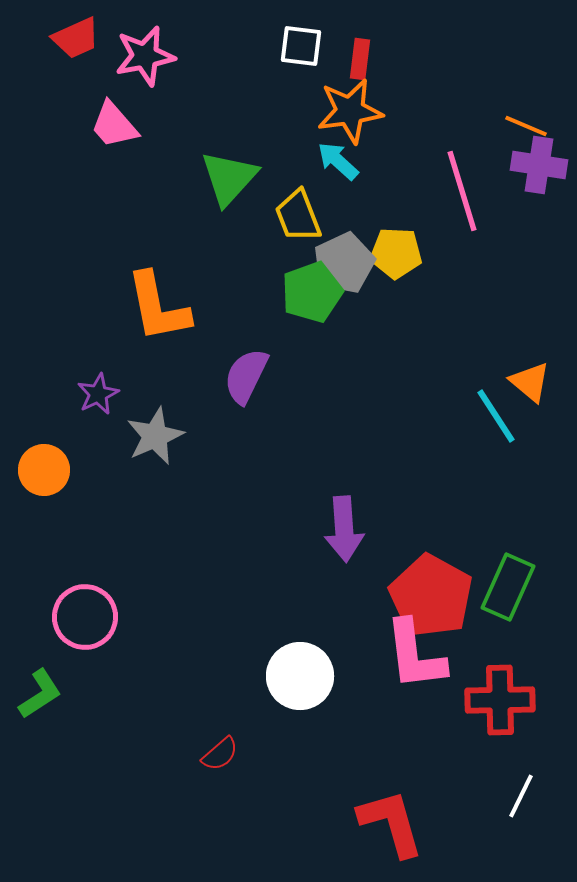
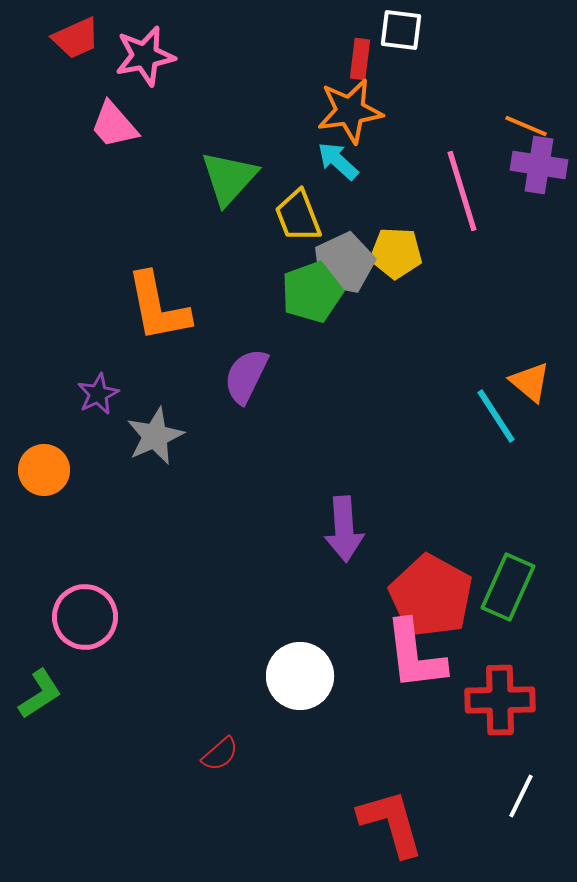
white square: moved 100 px right, 16 px up
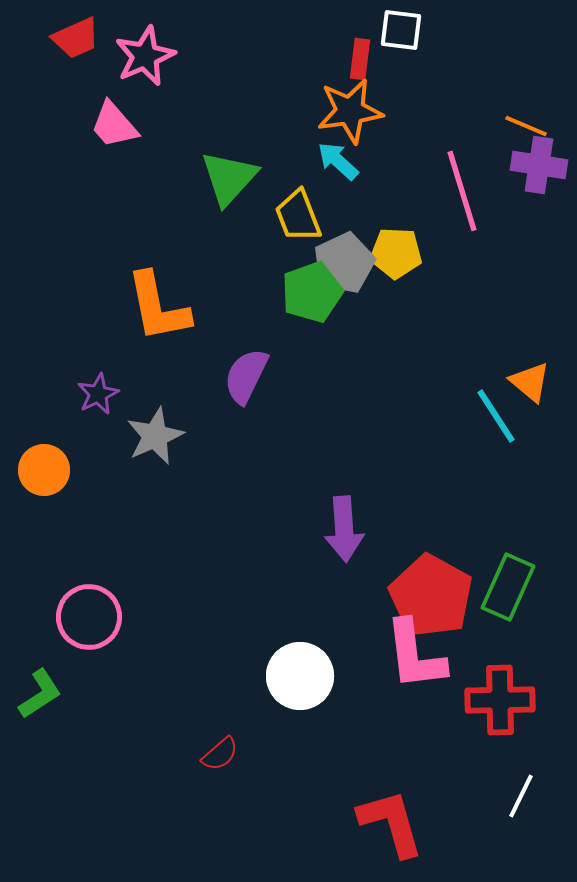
pink star: rotated 12 degrees counterclockwise
pink circle: moved 4 px right
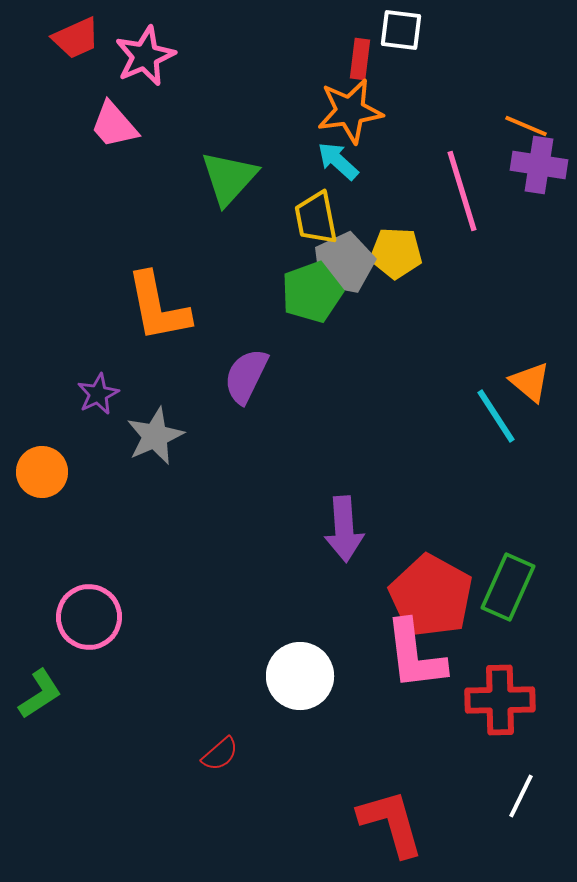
yellow trapezoid: moved 18 px right, 2 px down; rotated 10 degrees clockwise
orange circle: moved 2 px left, 2 px down
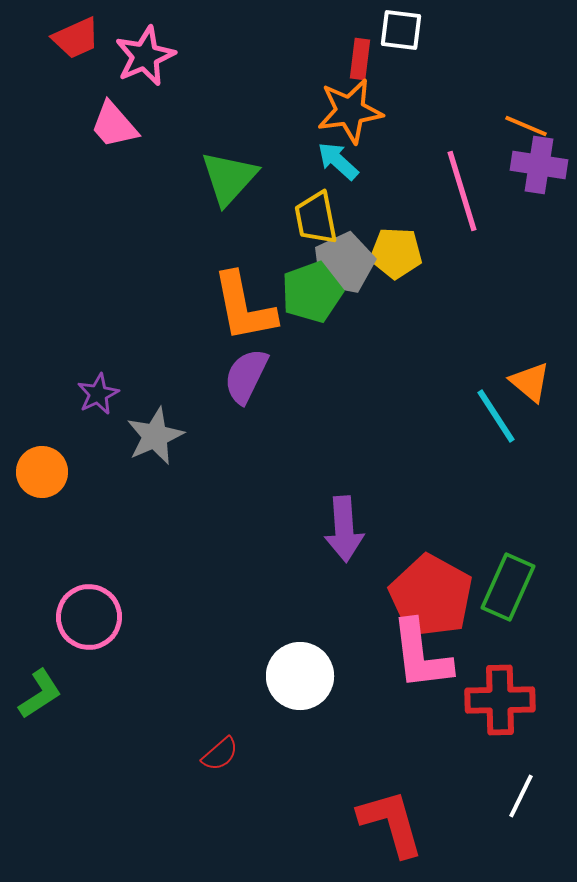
orange L-shape: moved 86 px right
pink L-shape: moved 6 px right
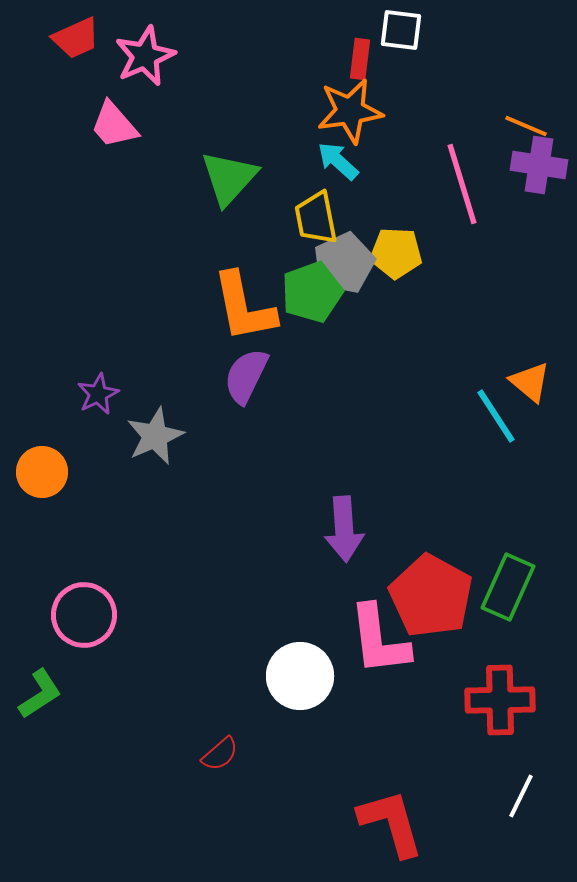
pink line: moved 7 px up
pink circle: moved 5 px left, 2 px up
pink L-shape: moved 42 px left, 15 px up
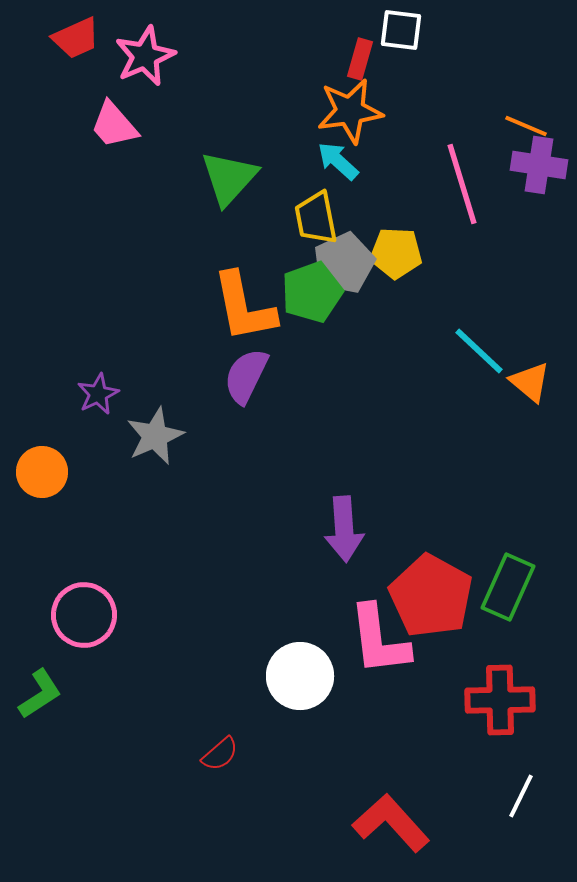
red rectangle: rotated 9 degrees clockwise
cyan line: moved 17 px left, 65 px up; rotated 14 degrees counterclockwise
red L-shape: rotated 26 degrees counterclockwise
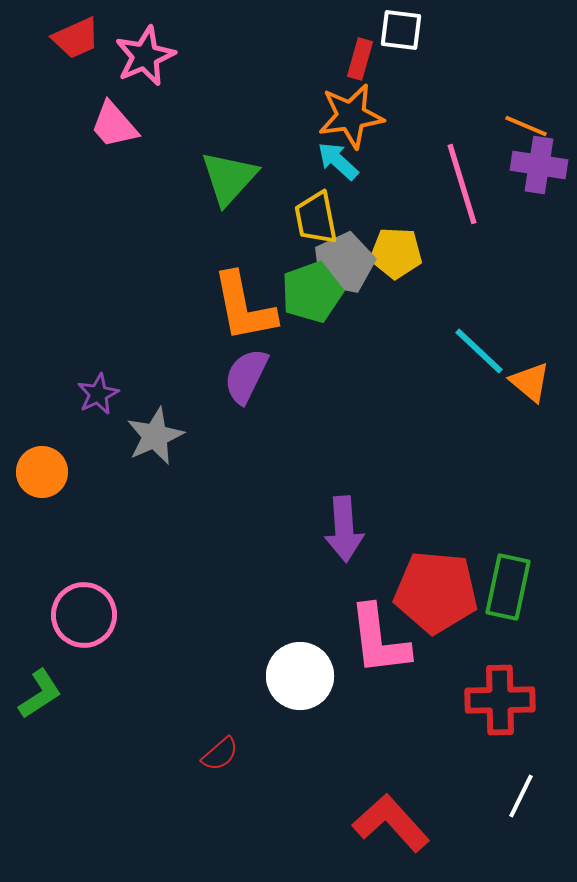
orange star: moved 1 px right, 5 px down
green rectangle: rotated 12 degrees counterclockwise
red pentagon: moved 5 px right, 4 px up; rotated 24 degrees counterclockwise
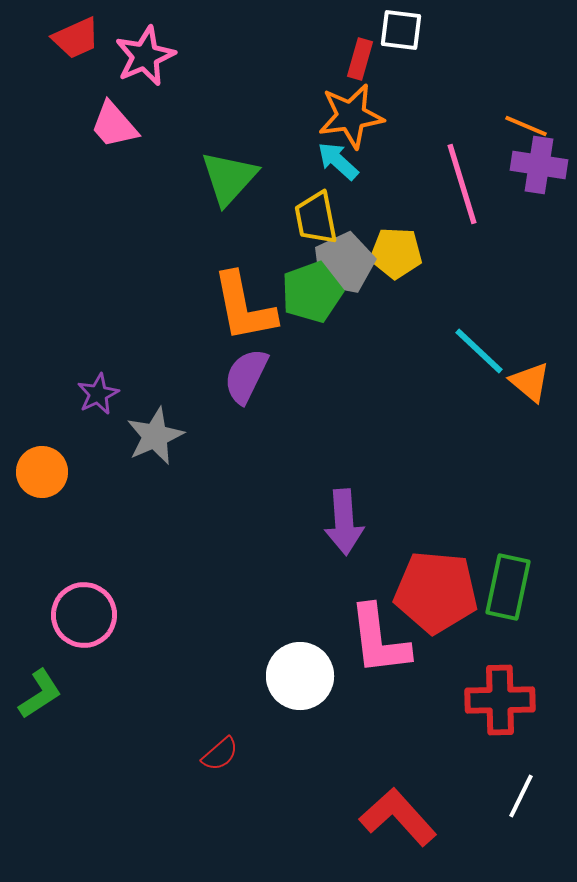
purple arrow: moved 7 px up
red L-shape: moved 7 px right, 6 px up
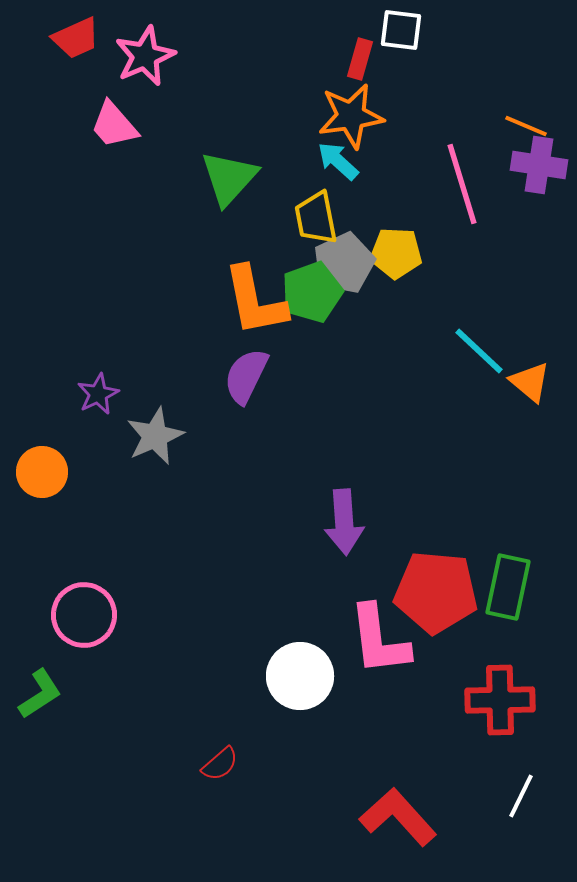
orange L-shape: moved 11 px right, 6 px up
red semicircle: moved 10 px down
